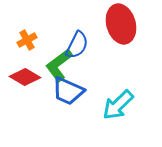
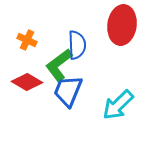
red ellipse: moved 1 px right, 1 px down; rotated 24 degrees clockwise
orange cross: rotated 36 degrees counterclockwise
blue semicircle: rotated 28 degrees counterclockwise
red diamond: moved 2 px right, 5 px down
blue trapezoid: rotated 88 degrees clockwise
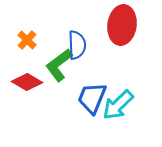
orange cross: rotated 18 degrees clockwise
blue trapezoid: moved 24 px right, 7 px down
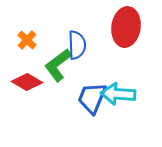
red ellipse: moved 4 px right, 2 px down
green L-shape: moved 1 px left
cyan arrow: moved 11 px up; rotated 48 degrees clockwise
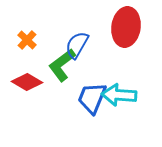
blue semicircle: rotated 148 degrees counterclockwise
green L-shape: moved 4 px right
cyan arrow: moved 1 px right, 1 px down
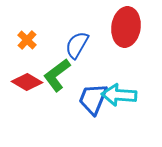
green L-shape: moved 5 px left, 10 px down
blue trapezoid: moved 1 px right, 1 px down
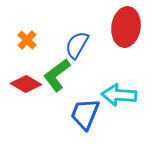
red diamond: moved 1 px left, 2 px down
blue trapezoid: moved 8 px left, 15 px down
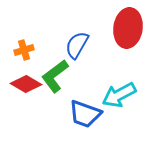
red ellipse: moved 2 px right, 1 px down
orange cross: moved 3 px left, 10 px down; rotated 30 degrees clockwise
green L-shape: moved 2 px left, 1 px down
cyan arrow: rotated 32 degrees counterclockwise
blue trapezoid: rotated 92 degrees counterclockwise
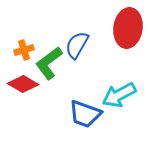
green L-shape: moved 6 px left, 13 px up
red diamond: moved 3 px left
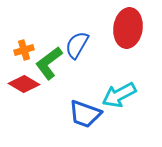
red diamond: moved 1 px right
